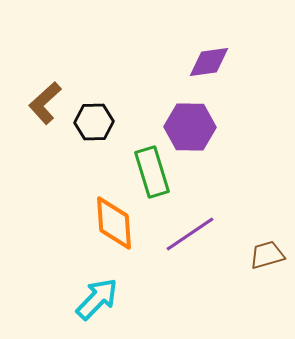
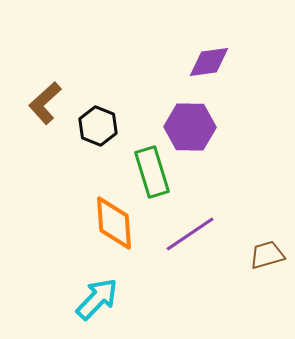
black hexagon: moved 4 px right, 4 px down; rotated 24 degrees clockwise
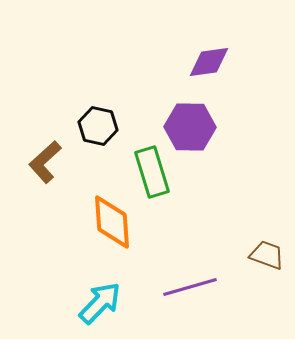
brown L-shape: moved 59 px down
black hexagon: rotated 9 degrees counterclockwise
orange diamond: moved 2 px left, 1 px up
purple line: moved 53 px down; rotated 18 degrees clockwise
brown trapezoid: rotated 36 degrees clockwise
cyan arrow: moved 3 px right, 4 px down
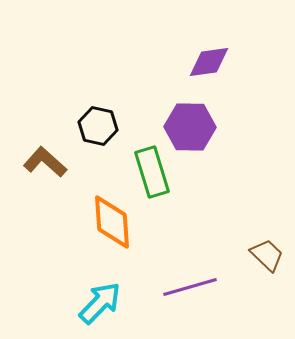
brown L-shape: rotated 84 degrees clockwise
brown trapezoid: rotated 24 degrees clockwise
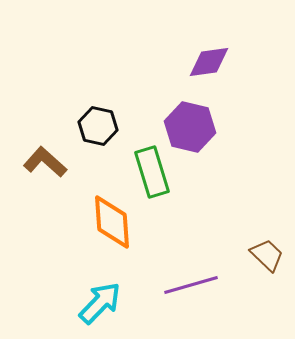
purple hexagon: rotated 12 degrees clockwise
purple line: moved 1 px right, 2 px up
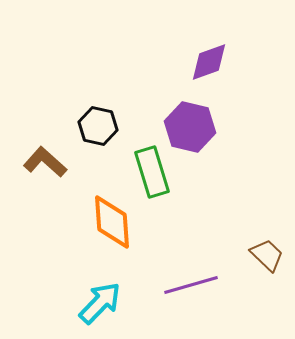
purple diamond: rotated 12 degrees counterclockwise
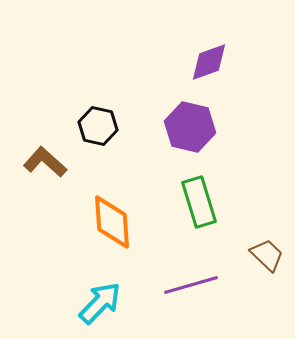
green rectangle: moved 47 px right, 30 px down
